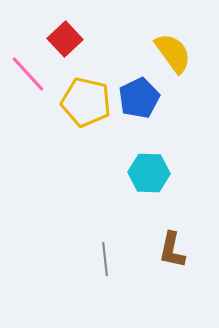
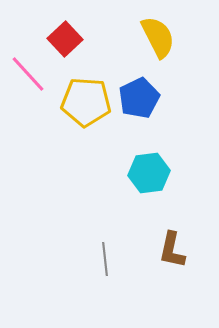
yellow semicircle: moved 15 px left, 16 px up; rotated 9 degrees clockwise
yellow pentagon: rotated 9 degrees counterclockwise
cyan hexagon: rotated 9 degrees counterclockwise
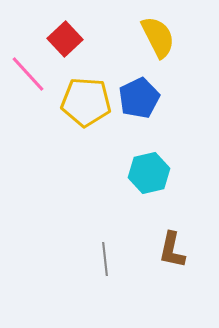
cyan hexagon: rotated 6 degrees counterclockwise
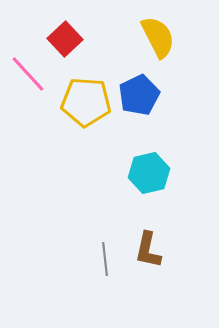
blue pentagon: moved 3 px up
brown L-shape: moved 24 px left
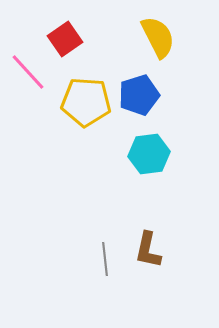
red square: rotated 8 degrees clockwise
pink line: moved 2 px up
blue pentagon: rotated 9 degrees clockwise
cyan hexagon: moved 19 px up; rotated 6 degrees clockwise
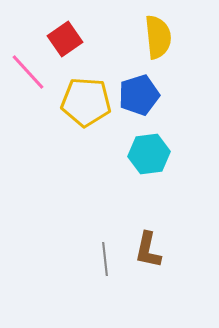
yellow semicircle: rotated 21 degrees clockwise
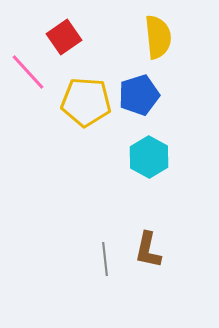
red square: moved 1 px left, 2 px up
cyan hexagon: moved 3 px down; rotated 24 degrees counterclockwise
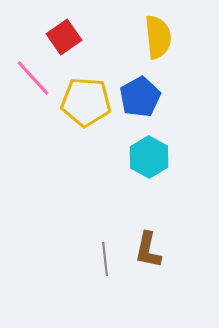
pink line: moved 5 px right, 6 px down
blue pentagon: moved 1 px right, 2 px down; rotated 12 degrees counterclockwise
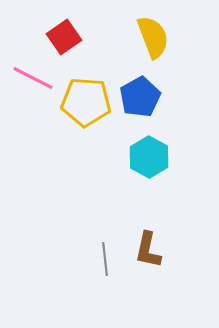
yellow semicircle: moved 5 px left; rotated 15 degrees counterclockwise
pink line: rotated 21 degrees counterclockwise
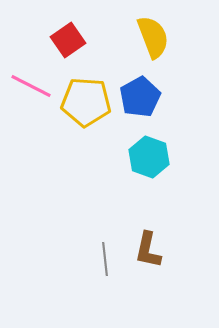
red square: moved 4 px right, 3 px down
pink line: moved 2 px left, 8 px down
cyan hexagon: rotated 9 degrees counterclockwise
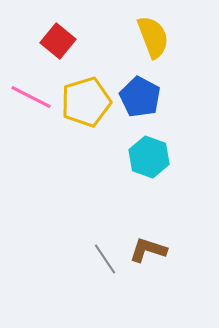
red square: moved 10 px left, 1 px down; rotated 16 degrees counterclockwise
pink line: moved 11 px down
blue pentagon: rotated 15 degrees counterclockwise
yellow pentagon: rotated 21 degrees counterclockwise
brown L-shape: rotated 96 degrees clockwise
gray line: rotated 28 degrees counterclockwise
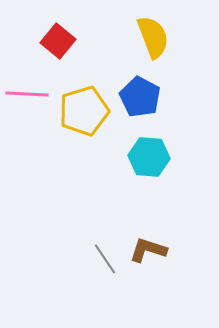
pink line: moved 4 px left, 3 px up; rotated 24 degrees counterclockwise
yellow pentagon: moved 2 px left, 9 px down
cyan hexagon: rotated 15 degrees counterclockwise
